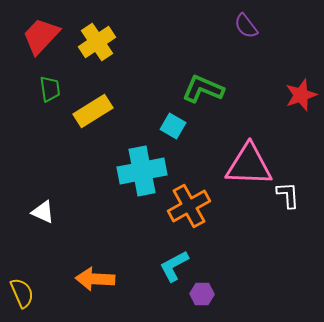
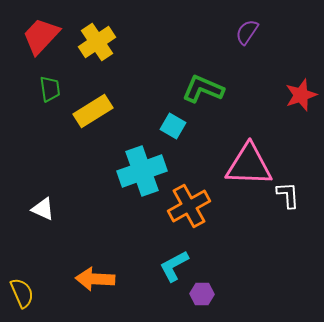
purple semicircle: moved 1 px right, 6 px down; rotated 72 degrees clockwise
cyan cross: rotated 9 degrees counterclockwise
white triangle: moved 3 px up
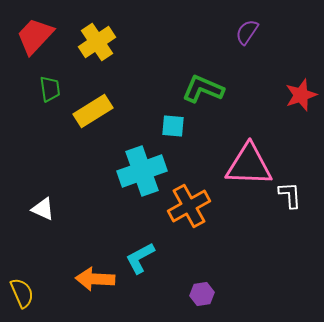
red trapezoid: moved 6 px left
cyan square: rotated 25 degrees counterclockwise
white L-shape: moved 2 px right
cyan L-shape: moved 34 px left, 8 px up
purple hexagon: rotated 10 degrees counterclockwise
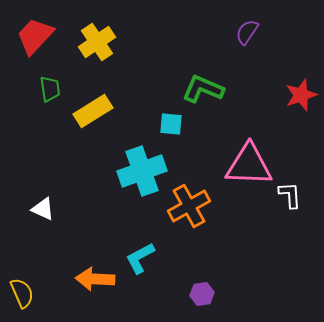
cyan square: moved 2 px left, 2 px up
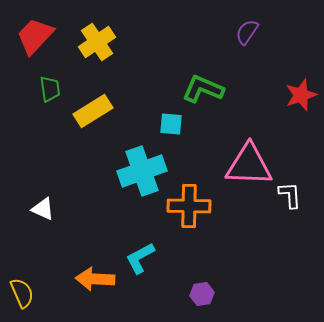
orange cross: rotated 30 degrees clockwise
